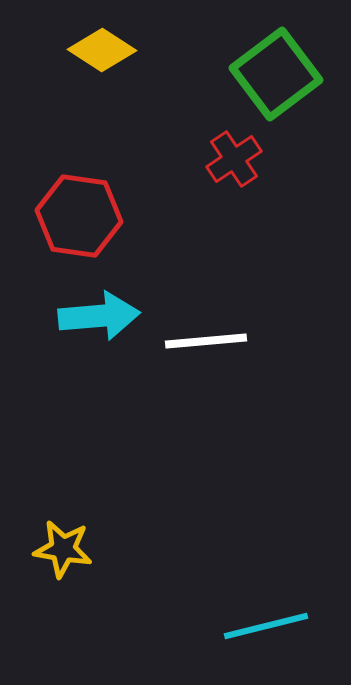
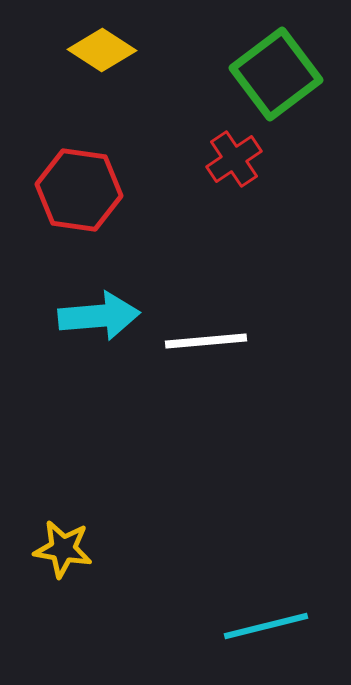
red hexagon: moved 26 px up
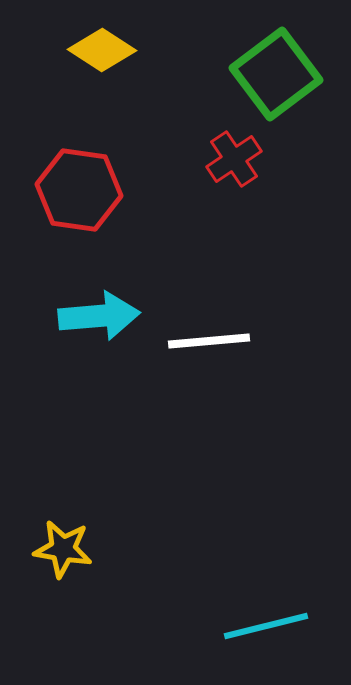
white line: moved 3 px right
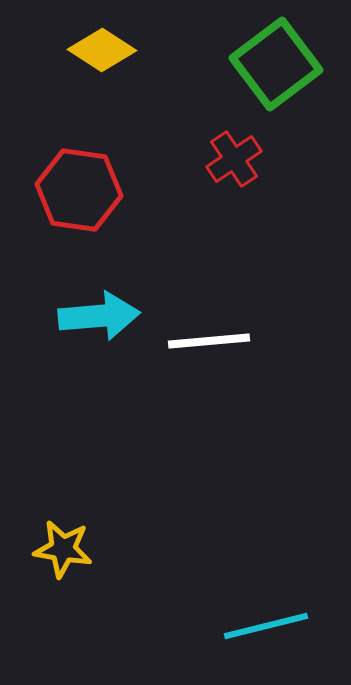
green square: moved 10 px up
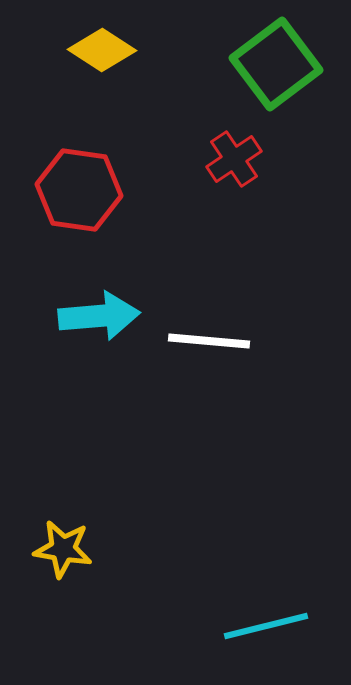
white line: rotated 10 degrees clockwise
